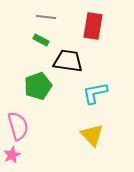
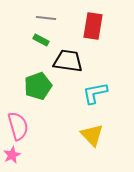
gray line: moved 1 px down
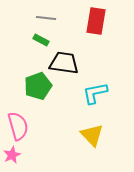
red rectangle: moved 3 px right, 5 px up
black trapezoid: moved 4 px left, 2 px down
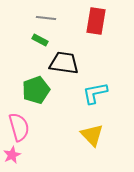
green rectangle: moved 1 px left
green pentagon: moved 2 px left, 4 px down
pink semicircle: moved 1 px right, 1 px down
